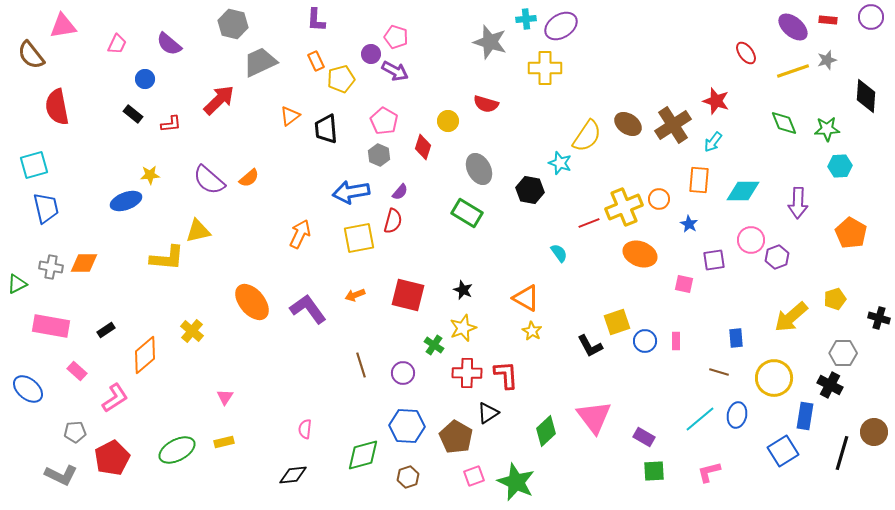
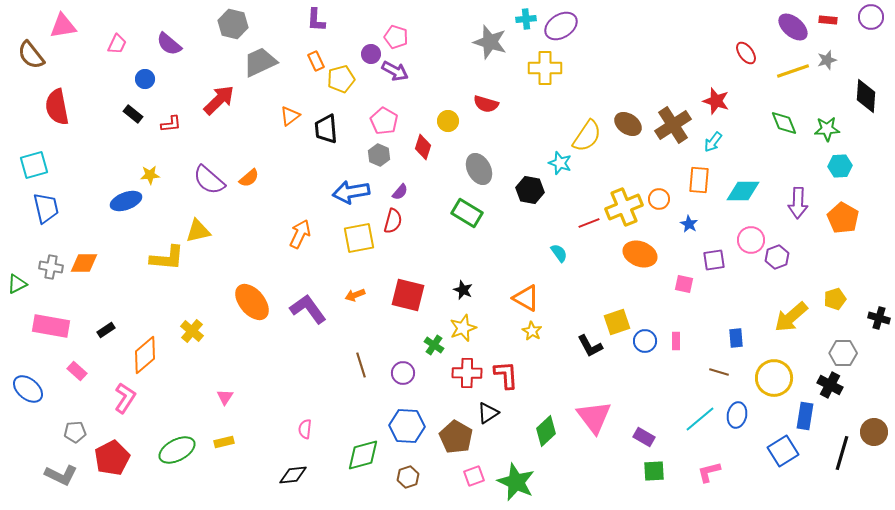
orange pentagon at (851, 233): moved 8 px left, 15 px up
pink L-shape at (115, 398): moved 10 px right; rotated 24 degrees counterclockwise
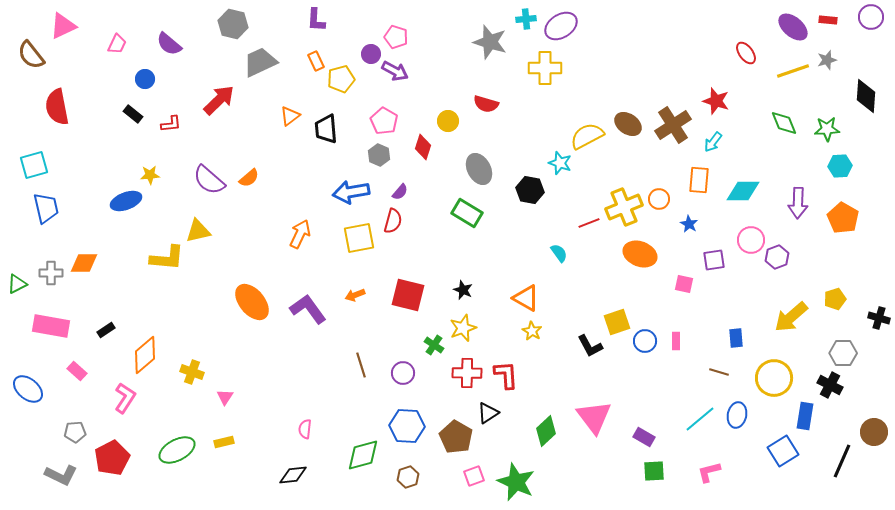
pink triangle at (63, 26): rotated 16 degrees counterclockwise
yellow semicircle at (587, 136): rotated 152 degrees counterclockwise
gray cross at (51, 267): moved 6 px down; rotated 10 degrees counterclockwise
yellow cross at (192, 331): moved 41 px down; rotated 20 degrees counterclockwise
black line at (842, 453): moved 8 px down; rotated 8 degrees clockwise
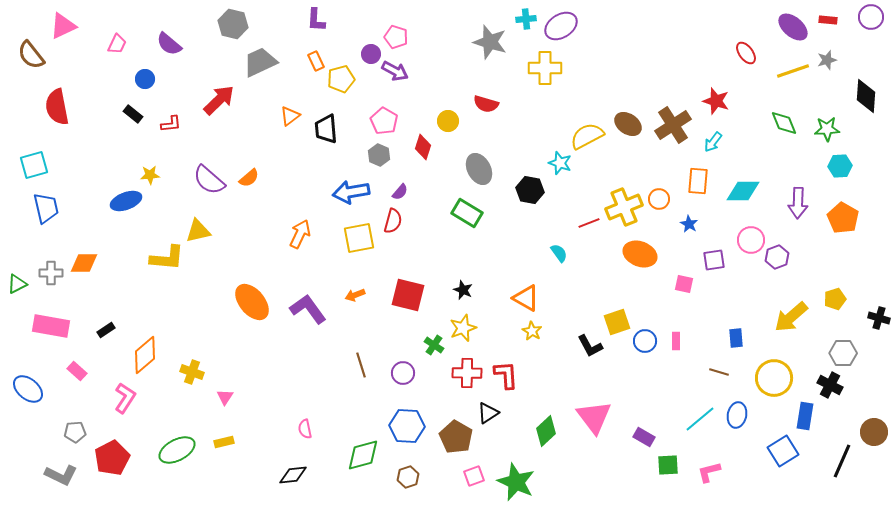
orange rectangle at (699, 180): moved 1 px left, 1 px down
pink semicircle at (305, 429): rotated 18 degrees counterclockwise
green square at (654, 471): moved 14 px right, 6 px up
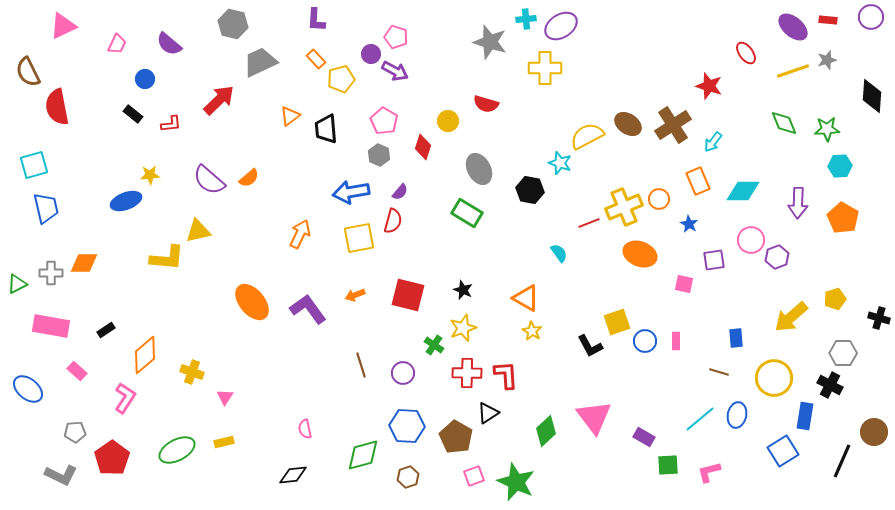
brown semicircle at (31, 55): moved 3 px left, 17 px down; rotated 12 degrees clockwise
orange rectangle at (316, 61): moved 2 px up; rotated 18 degrees counterclockwise
black diamond at (866, 96): moved 6 px right
red star at (716, 101): moved 7 px left, 15 px up
orange rectangle at (698, 181): rotated 28 degrees counterclockwise
red pentagon at (112, 458): rotated 8 degrees counterclockwise
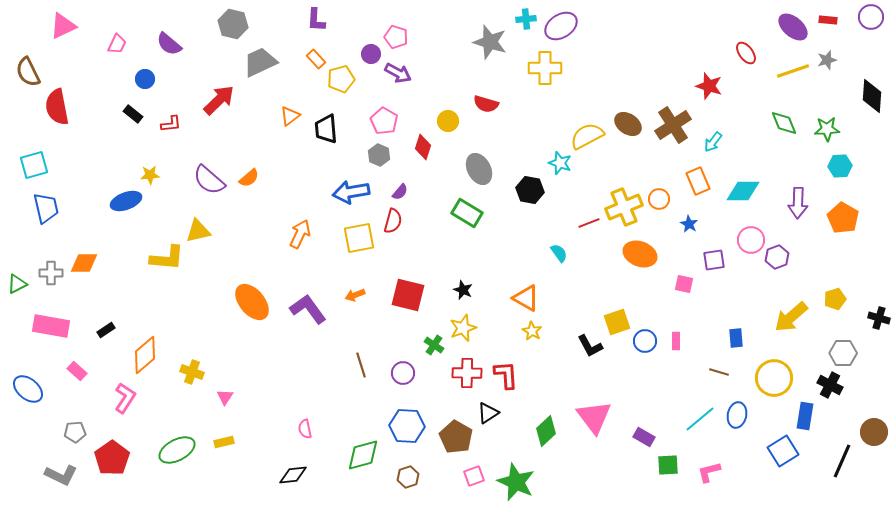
purple arrow at (395, 71): moved 3 px right, 2 px down
